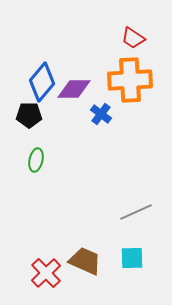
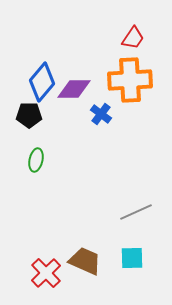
red trapezoid: rotated 90 degrees counterclockwise
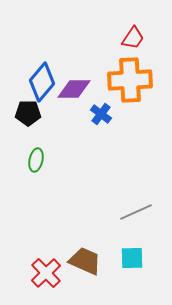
black pentagon: moved 1 px left, 2 px up
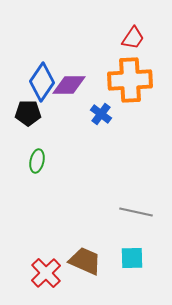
blue diamond: rotated 6 degrees counterclockwise
purple diamond: moved 5 px left, 4 px up
green ellipse: moved 1 px right, 1 px down
gray line: rotated 36 degrees clockwise
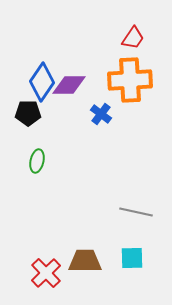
brown trapezoid: rotated 24 degrees counterclockwise
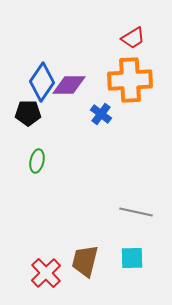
red trapezoid: rotated 25 degrees clockwise
brown trapezoid: rotated 76 degrees counterclockwise
